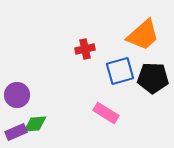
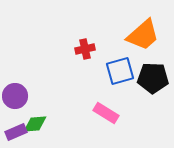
purple circle: moved 2 px left, 1 px down
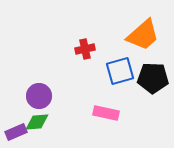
purple circle: moved 24 px right
pink rectangle: rotated 20 degrees counterclockwise
green diamond: moved 2 px right, 2 px up
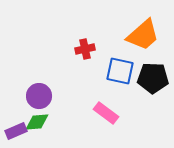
blue square: rotated 28 degrees clockwise
pink rectangle: rotated 25 degrees clockwise
purple rectangle: moved 1 px up
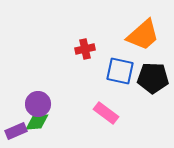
purple circle: moved 1 px left, 8 px down
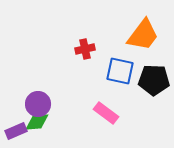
orange trapezoid: rotated 12 degrees counterclockwise
black pentagon: moved 1 px right, 2 px down
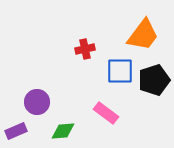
blue square: rotated 12 degrees counterclockwise
black pentagon: rotated 20 degrees counterclockwise
purple circle: moved 1 px left, 2 px up
green diamond: moved 26 px right, 9 px down
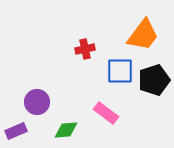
green diamond: moved 3 px right, 1 px up
